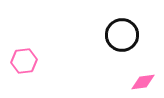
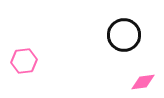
black circle: moved 2 px right
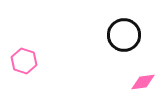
pink hexagon: rotated 25 degrees clockwise
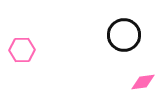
pink hexagon: moved 2 px left, 11 px up; rotated 20 degrees counterclockwise
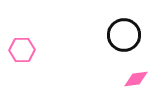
pink diamond: moved 7 px left, 3 px up
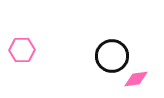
black circle: moved 12 px left, 21 px down
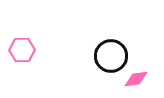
black circle: moved 1 px left
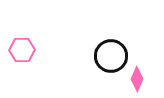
pink diamond: moved 1 px right; rotated 60 degrees counterclockwise
